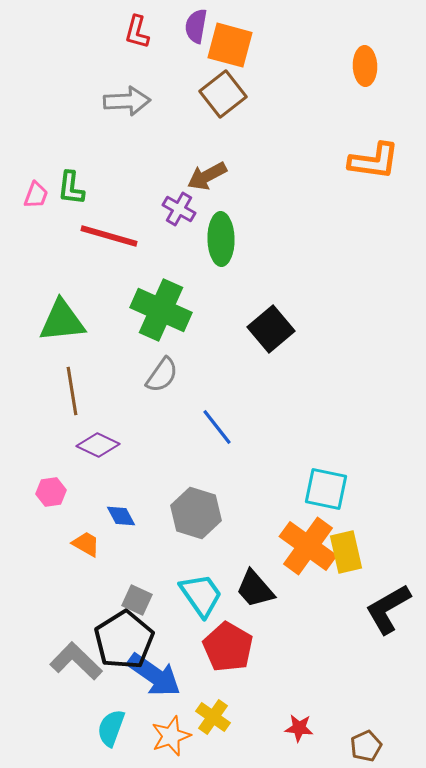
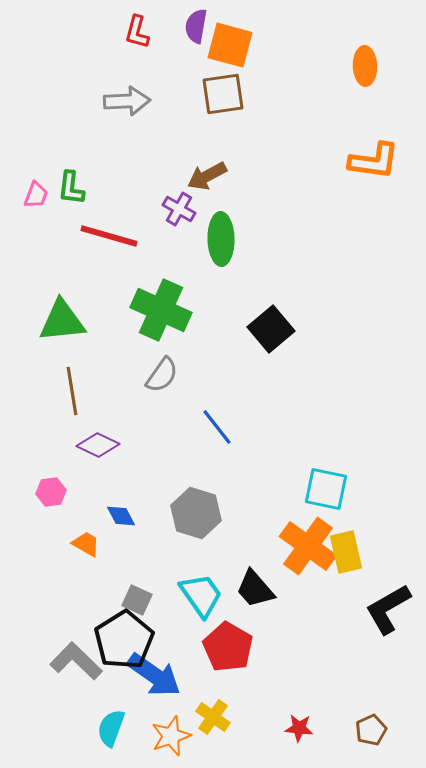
brown square: rotated 30 degrees clockwise
brown pentagon: moved 5 px right, 16 px up
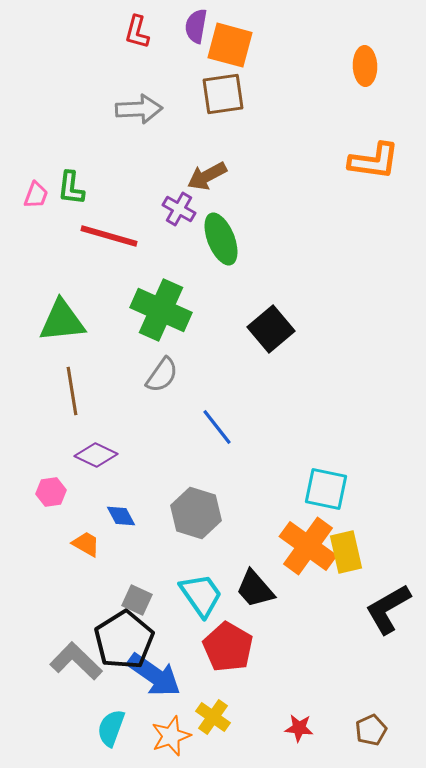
gray arrow: moved 12 px right, 8 px down
green ellipse: rotated 21 degrees counterclockwise
purple diamond: moved 2 px left, 10 px down
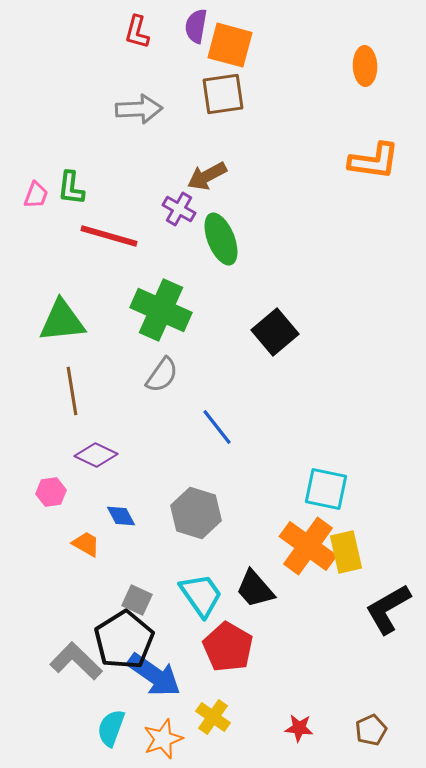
black square: moved 4 px right, 3 px down
orange star: moved 8 px left, 3 px down
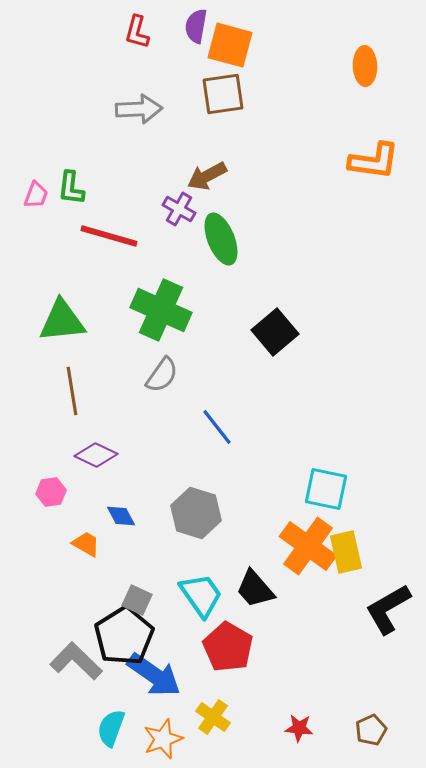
black pentagon: moved 4 px up
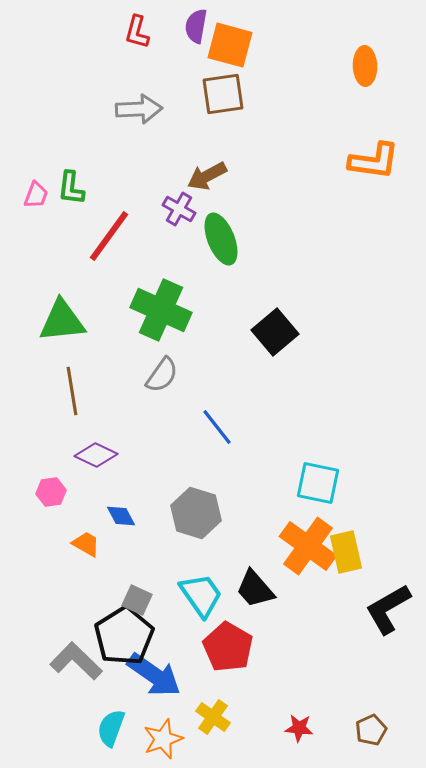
red line: rotated 70 degrees counterclockwise
cyan square: moved 8 px left, 6 px up
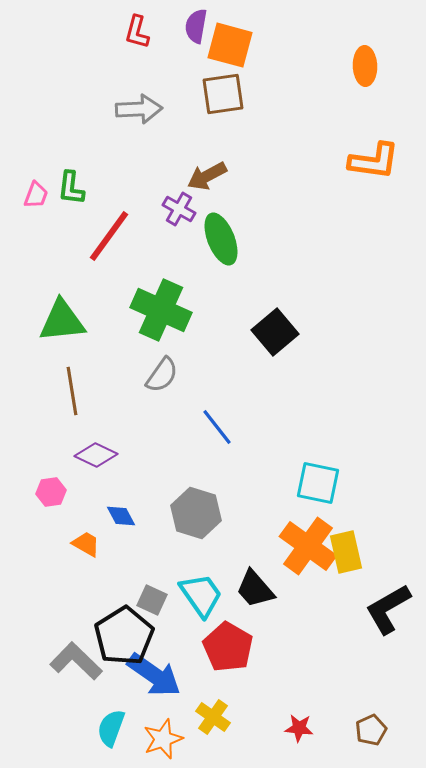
gray square: moved 15 px right
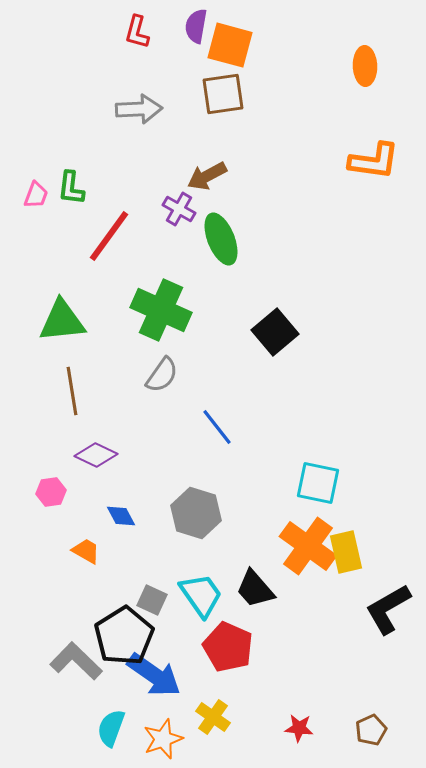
orange trapezoid: moved 7 px down
red pentagon: rotated 6 degrees counterclockwise
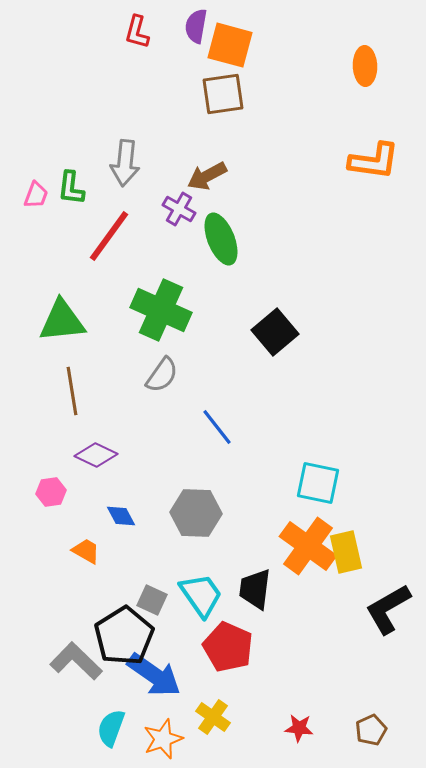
gray arrow: moved 14 px left, 54 px down; rotated 99 degrees clockwise
gray hexagon: rotated 15 degrees counterclockwise
black trapezoid: rotated 48 degrees clockwise
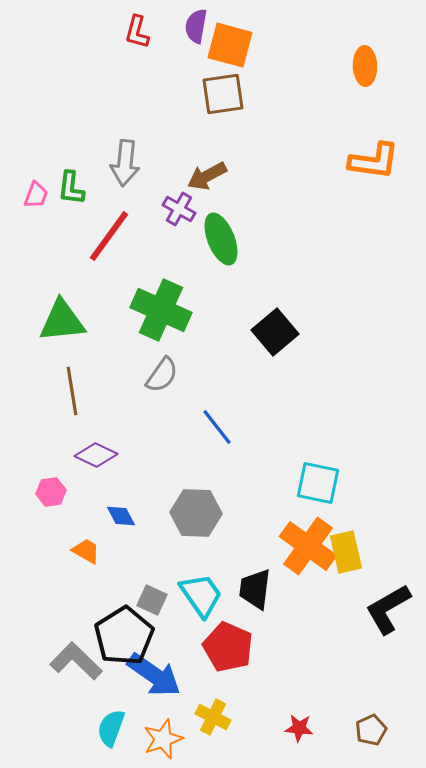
yellow cross: rotated 8 degrees counterclockwise
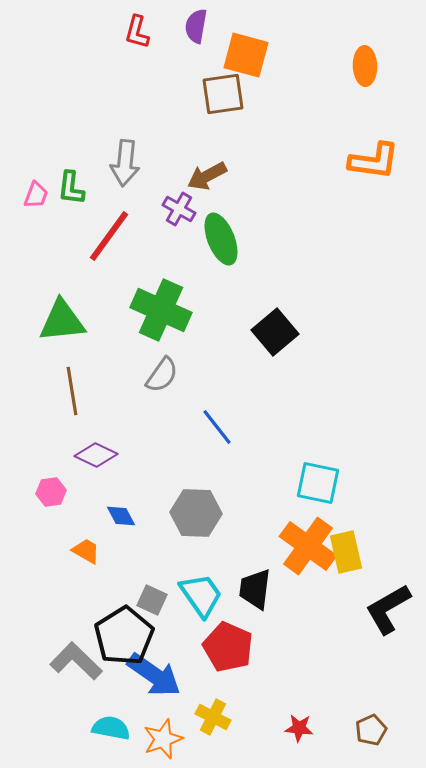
orange square: moved 16 px right, 10 px down
cyan semicircle: rotated 81 degrees clockwise
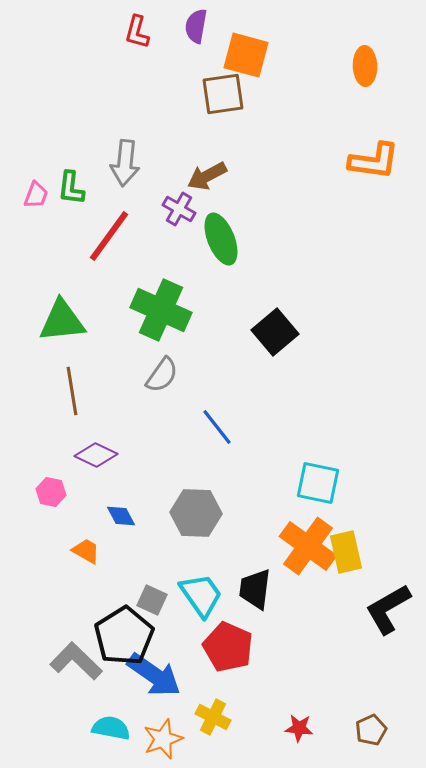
pink hexagon: rotated 20 degrees clockwise
